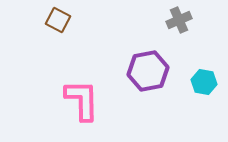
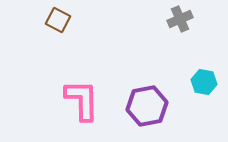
gray cross: moved 1 px right, 1 px up
purple hexagon: moved 1 px left, 35 px down
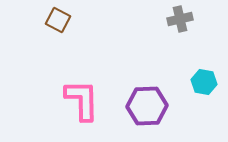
gray cross: rotated 10 degrees clockwise
purple hexagon: rotated 9 degrees clockwise
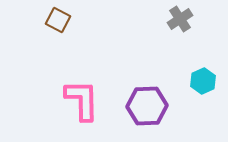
gray cross: rotated 20 degrees counterclockwise
cyan hexagon: moved 1 px left, 1 px up; rotated 25 degrees clockwise
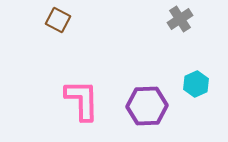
cyan hexagon: moved 7 px left, 3 px down
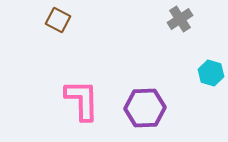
cyan hexagon: moved 15 px right, 11 px up; rotated 20 degrees counterclockwise
purple hexagon: moved 2 px left, 2 px down
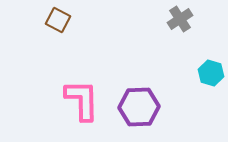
purple hexagon: moved 6 px left, 1 px up
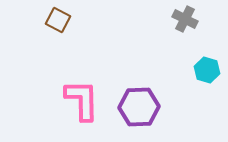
gray cross: moved 5 px right; rotated 30 degrees counterclockwise
cyan hexagon: moved 4 px left, 3 px up
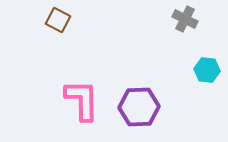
cyan hexagon: rotated 10 degrees counterclockwise
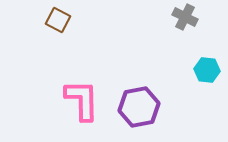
gray cross: moved 2 px up
purple hexagon: rotated 9 degrees counterclockwise
